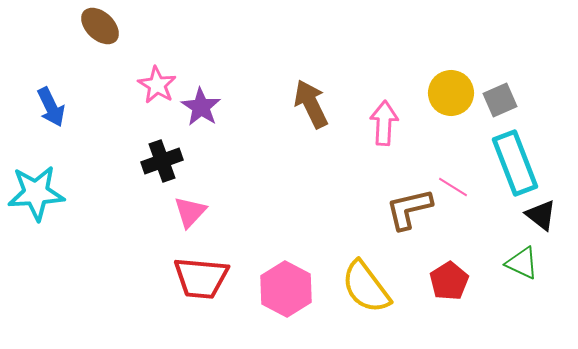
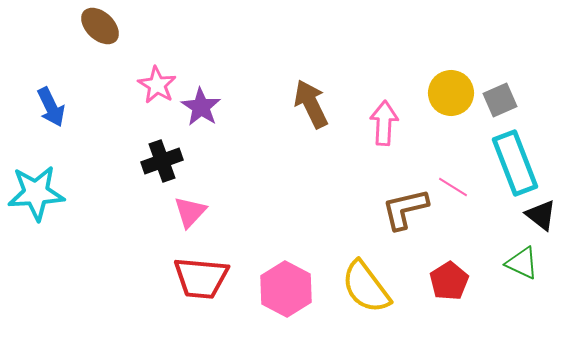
brown L-shape: moved 4 px left
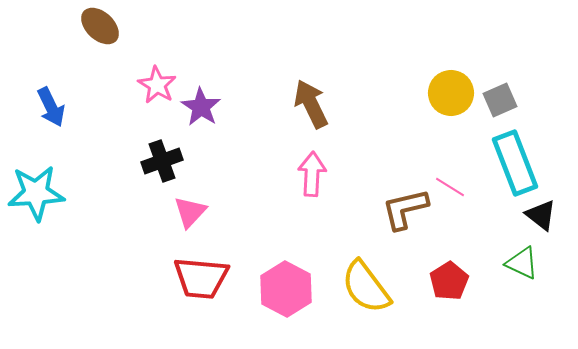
pink arrow: moved 72 px left, 51 px down
pink line: moved 3 px left
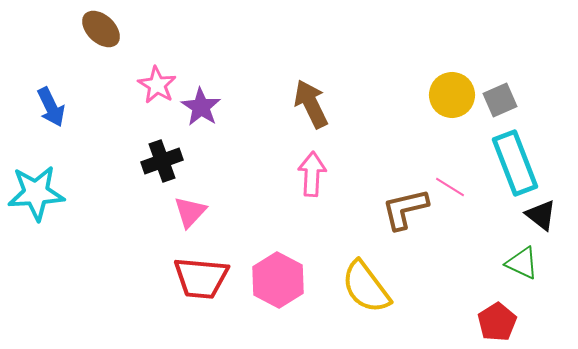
brown ellipse: moved 1 px right, 3 px down
yellow circle: moved 1 px right, 2 px down
red pentagon: moved 48 px right, 41 px down
pink hexagon: moved 8 px left, 9 px up
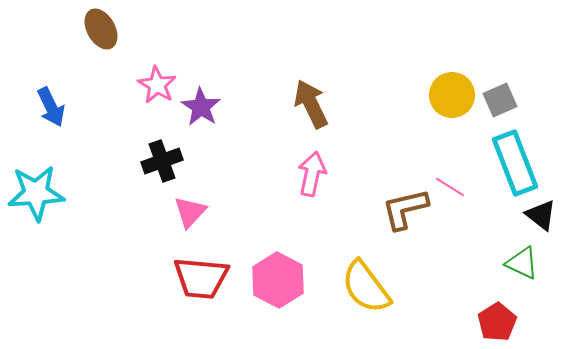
brown ellipse: rotated 18 degrees clockwise
pink arrow: rotated 9 degrees clockwise
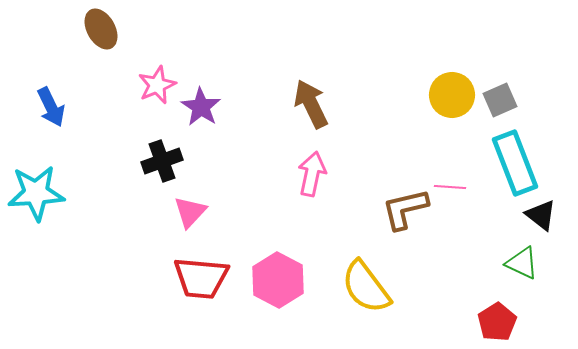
pink star: rotated 18 degrees clockwise
pink line: rotated 28 degrees counterclockwise
